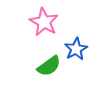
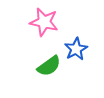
pink star: rotated 16 degrees counterclockwise
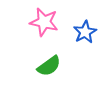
blue star: moved 9 px right, 17 px up
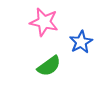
blue star: moved 4 px left, 10 px down
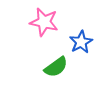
green semicircle: moved 7 px right, 1 px down
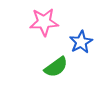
pink star: rotated 16 degrees counterclockwise
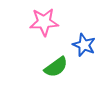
blue star: moved 3 px right, 3 px down; rotated 20 degrees counterclockwise
